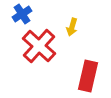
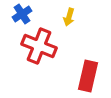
yellow arrow: moved 3 px left, 10 px up
red cross: rotated 20 degrees counterclockwise
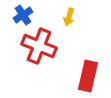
blue cross: moved 1 px right, 1 px down
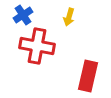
red cross: moved 2 px left; rotated 12 degrees counterclockwise
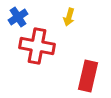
blue cross: moved 5 px left, 2 px down
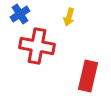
blue cross: moved 2 px right, 3 px up
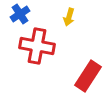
red rectangle: rotated 20 degrees clockwise
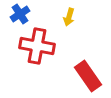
red rectangle: rotated 68 degrees counterclockwise
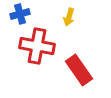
blue cross: rotated 18 degrees clockwise
red rectangle: moved 9 px left, 6 px up
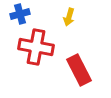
red cross: moved 1 px left, 1 px down
red rectangle: rotated 8 degrees clockwise
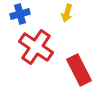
yellow arrow: moved 2 px left, 4 px up
red cross: rotated 24 degrees clockwise
